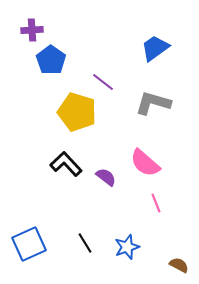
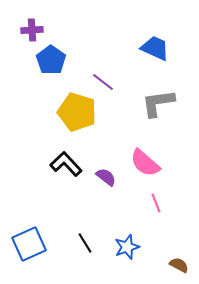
blue trapezoid: rotated 60 degrees clockwise
gray L-shape: moved 5 px right; rotated 24 degrees counterclockwise
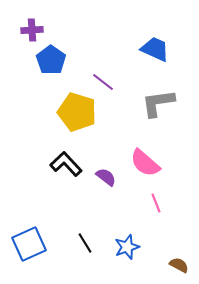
blue trapezoid: moved 1 px down
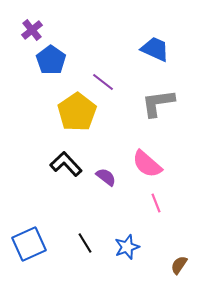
purple cross: rotated 35 degrees counterclockwise
yellow pentagon: rotated 21 degrees clockwise
pink semicircle: moved 2 px right, 1 px down
brown semicircle: rotated 84 degrees counterclockwise
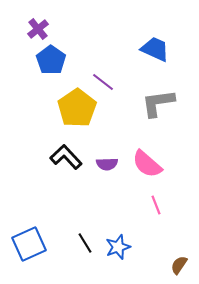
purple cross: moved 6 px right, 1 px up
yellow pentagon: moved 4 px up
black L-shape: moved 7 px up
purple semicircle: moved 1 px right, 13 px up; rotated 140 degrees clockwise
pink line: moved 2 px down
blue star: moved 9 px left
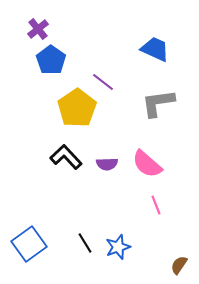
blue square: rotated 12 degrees counterclockwise
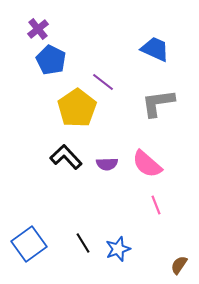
blue pentagon: rotated 8 degrees counterclockwise
black line: moved 2 px left
blue star: moved 2 px down
